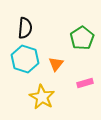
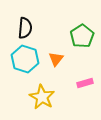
green pentagon: moved 2 px up
orange triangle: moved 5 px up
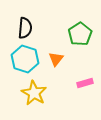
green pentagon: moved 2 px left, 2 px up
yellow star: moved 8 px left, 4 px up
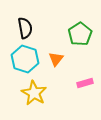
black semicircle: rotated 15 degrees counterclockwise
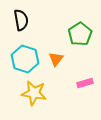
black semicircle: moved 4 px left, 8 px up
yellow star: rotated 20 degrees counterclockwise
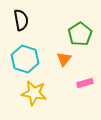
orange triangle: moved 8 px right
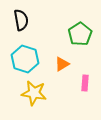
orange triangle: moved 2 px left, 5 px down; rotated 21 degrees clockwise
pink rectangle: rotated 70 degrees counterclockwise
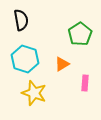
yellow star: rotated 10 degrees clockwise
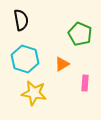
green pentagon: rotated 15 degrees counterclockwise
yellow star: rotated 10 degrees counterclockwise
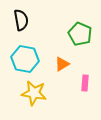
cyan hexagon: rotated 8 degrees counterclockwise
